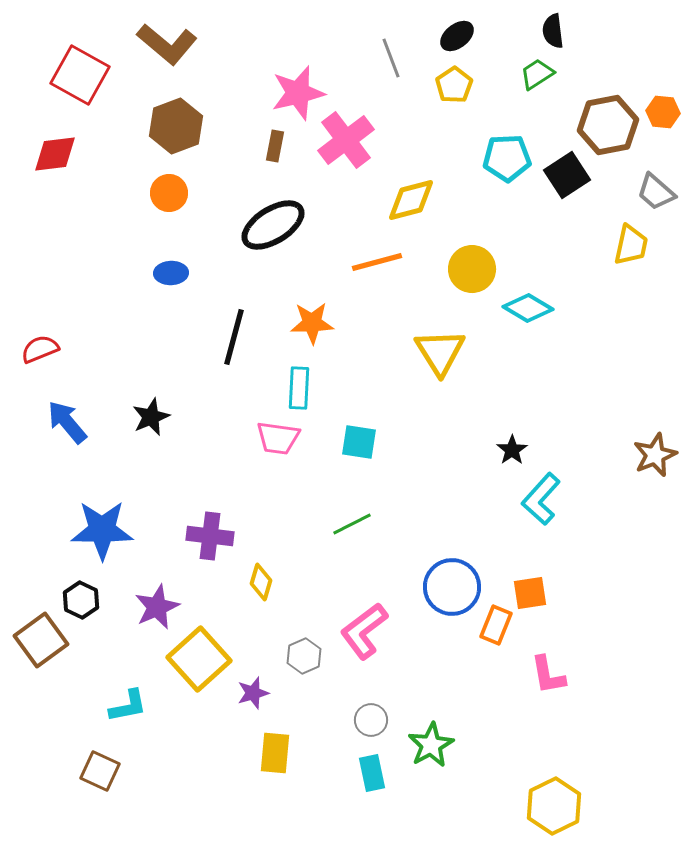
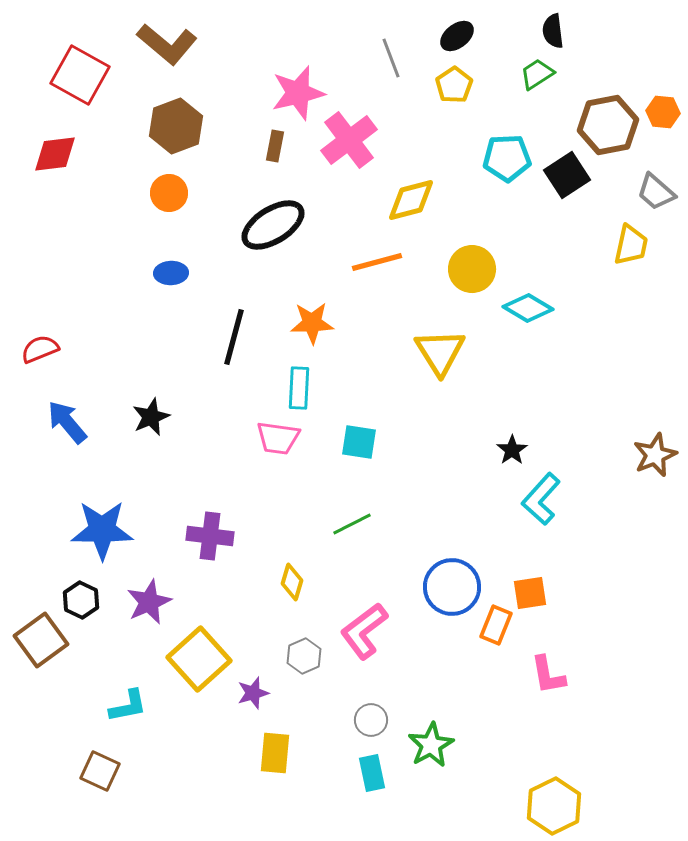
pink cross at (346, 140): moved 3 px right
yellow diamond at (261, 582): moved 31 px right
purple star at (157, 607): moved 8 px left, 5 px up
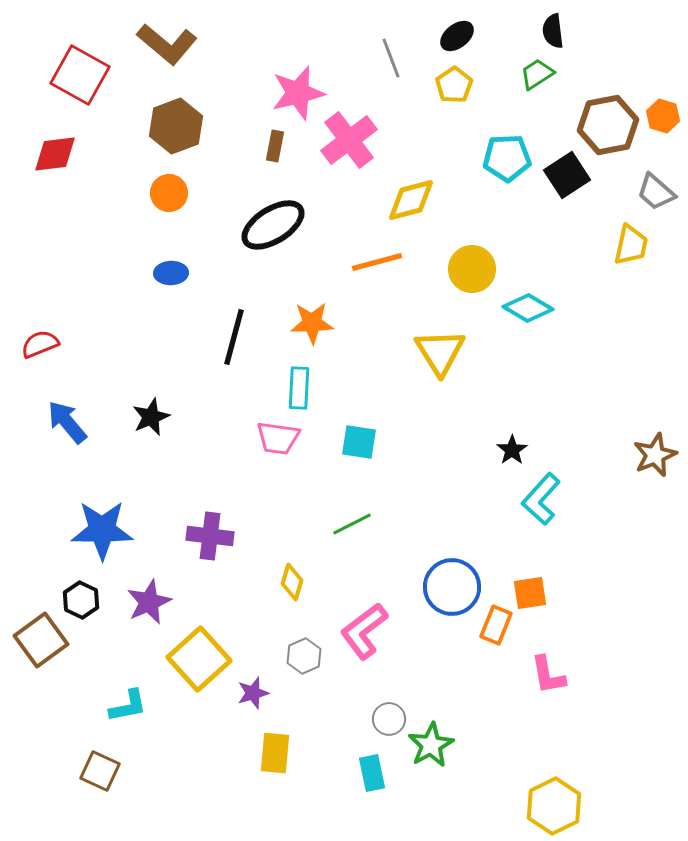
orange hexagon at (663, 112): moved 4 px down; rotated 12 degrees clockwise
red semicircle at (40, 349): moved 5 px up
gray circle at (371, 720): moved 18 px right, 1 px up
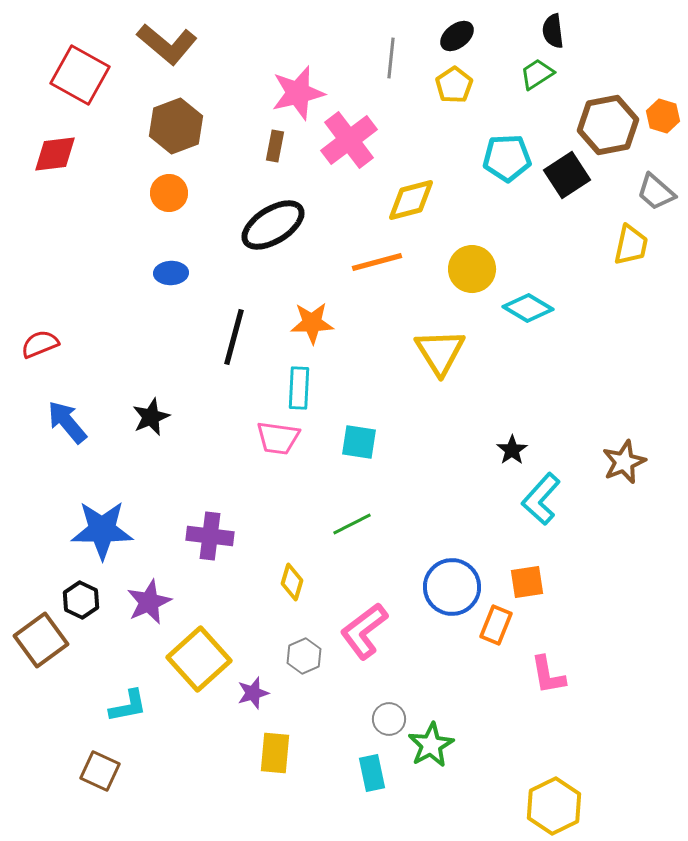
gray line at (391, 58): rotated 27 degrees clockwise
brown star at (655, 455): moved 31 px left, 7 px down
orange square at (530, 593): moved 3 px left, 11 px up
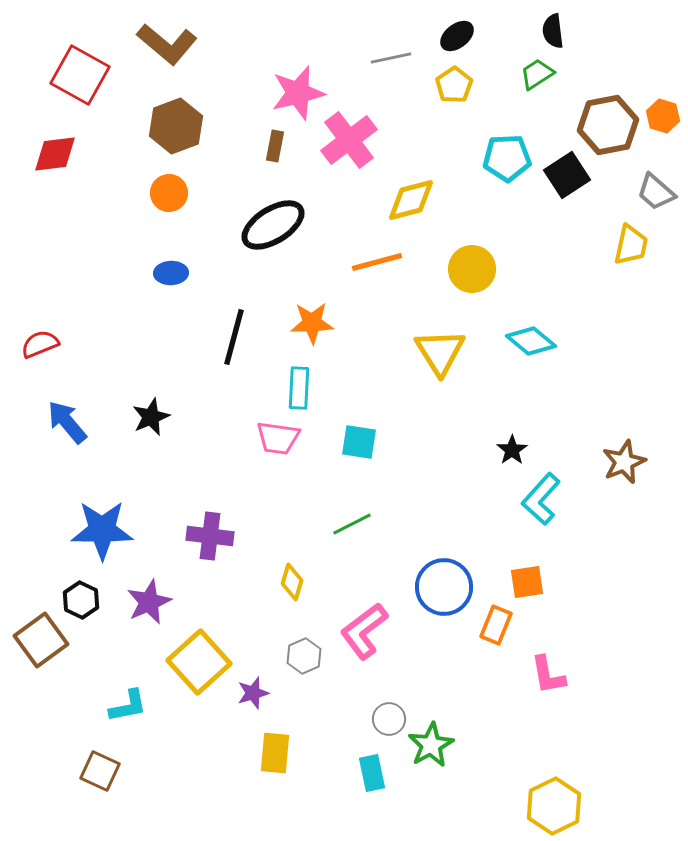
gray line at (391, 58): rotated 72 degrees clockwise
cyan diamond at (528, 308): moved 3 px right, 33 px down; rotated 9 degrees clockwise
blue circle at (452, 587): moved 8 px left
yellow square at (199, 659): moved 3 px down
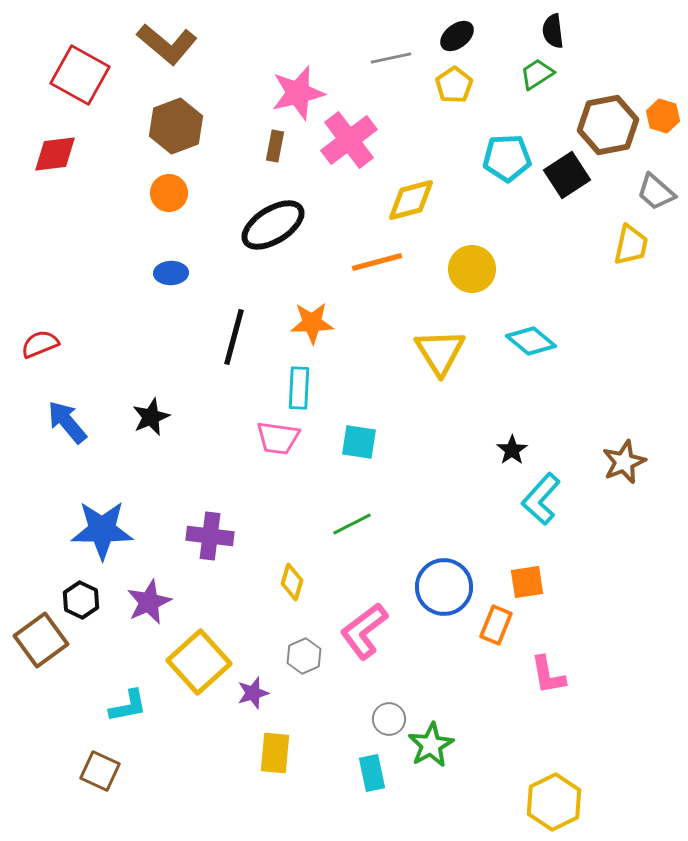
yellow hexagon at (554, 806): moved 4 px up
